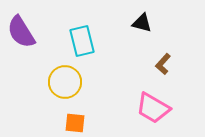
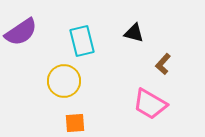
black triangle: moved 8 px left, 10 px down
purple semicircle: rotated 92 degrees counterclockwise
yellow circle: moved 1 px left, 1 px up
pink trapezoid: moved 3 px left, 4 px up
orange square: rotated 10 degrees counterclockwise
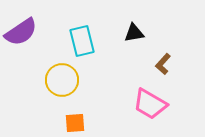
black triangle: rotated 25 degrees counterclockwise
yellow circle: moved 2 px left, 1 px up
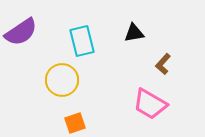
orange square: rotated 15 degrees counterclockwise
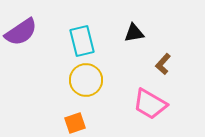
yellow circle: moved 24 px right
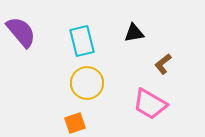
purple semicircle: rotated 96 degrees counterclockwise
brown L-shape: rotated 10 degrees clockwise
yellow circle: moved 1 px right, 3 px down
